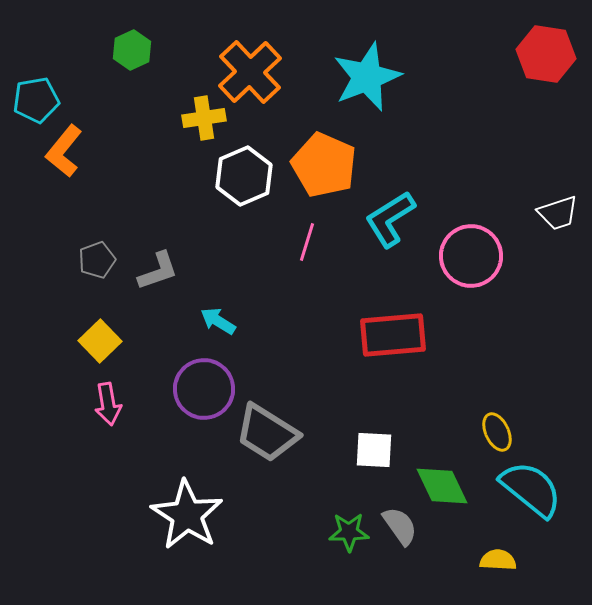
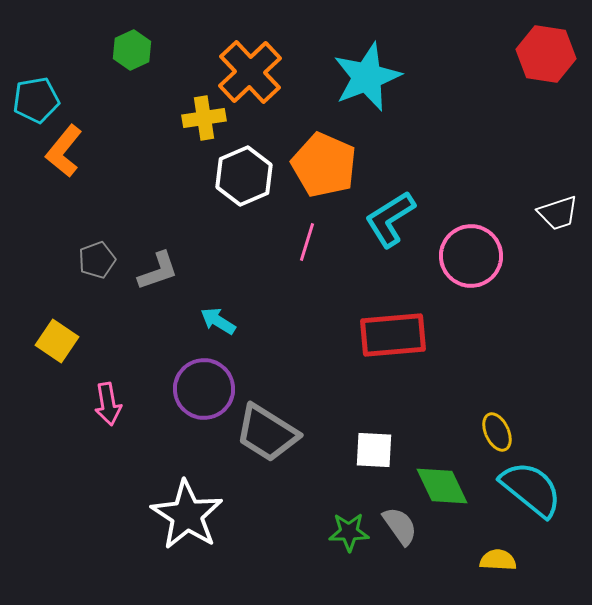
yellow square: moved 43 px left; rotated 12 degrees counterclockwise
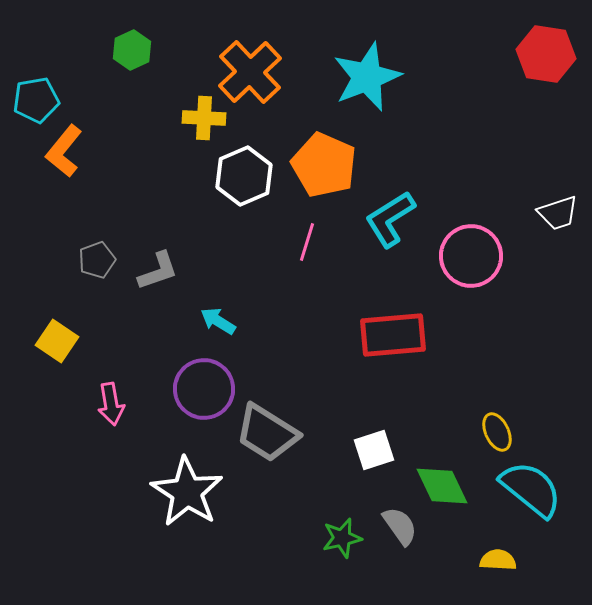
yellow cross: rotated 12 degrees clockwise
pink arrow: moved 3 px right
white square: rotated 21 degrees counterclockwise
white star: moved 23 px up
green star: moved 7 px left, 6 px down; rotated 12 degrees counterclockwise
